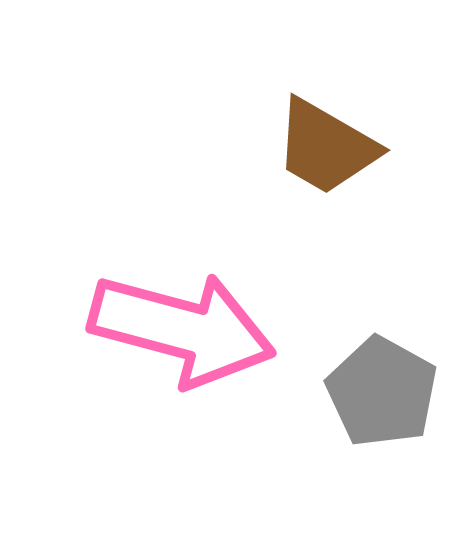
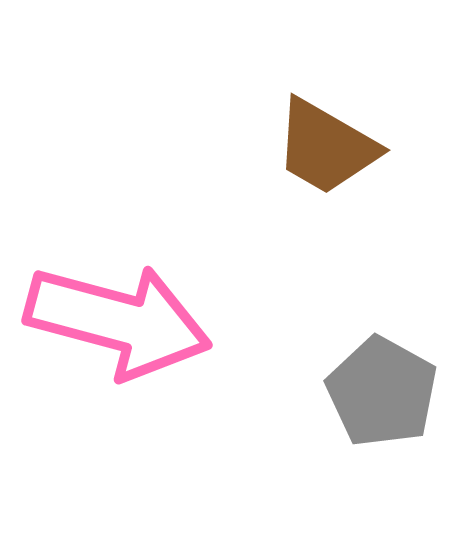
pink arrow: moved 64 px left, 8 px up
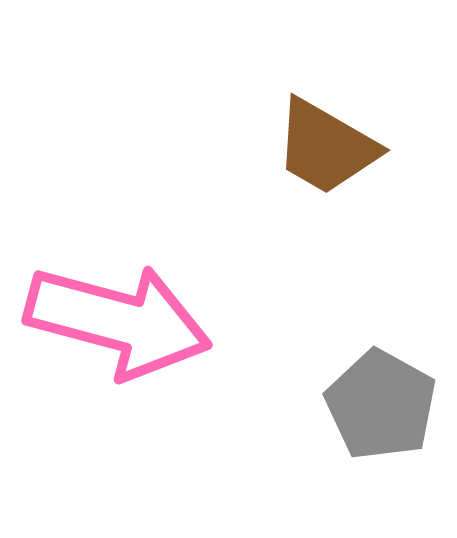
gray pentagon: moved 1 px left, 13 px down
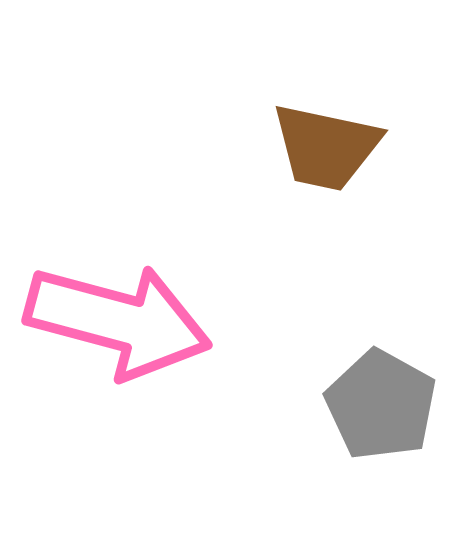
brown trapezoid: rotated 18 degrees counterclockwise
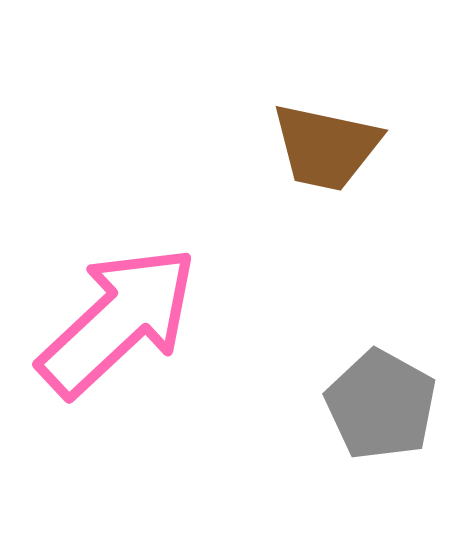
pink arrow: rotated 58 degrees counterclockwise
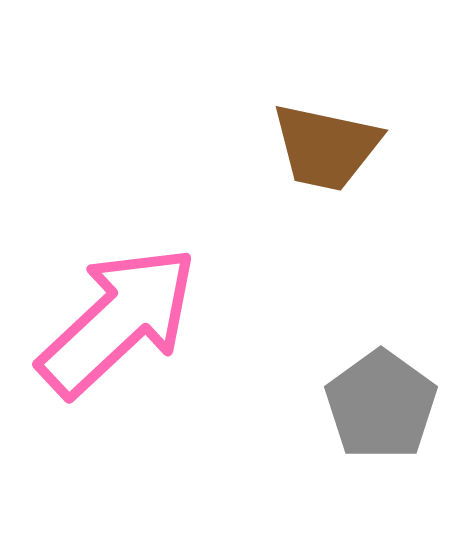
gray pentagon: rotated 7 degrees clockwise
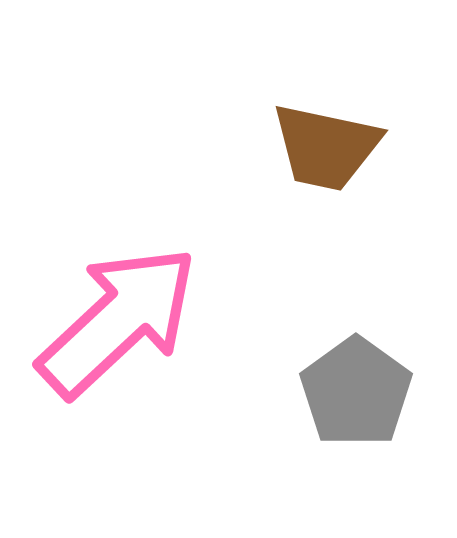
gray pentagon: moved 25 px left, 13 px up
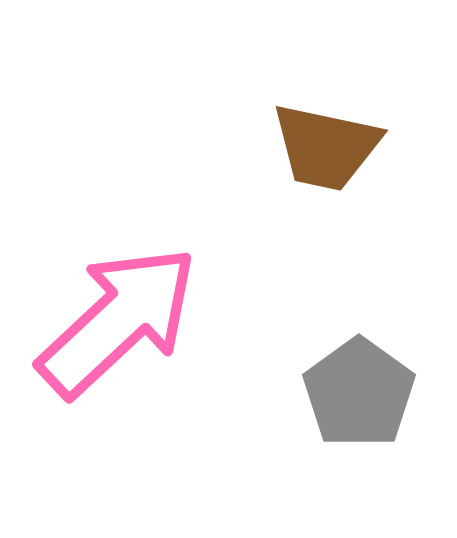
gray pentagon: moved 3 px right, 1 px down
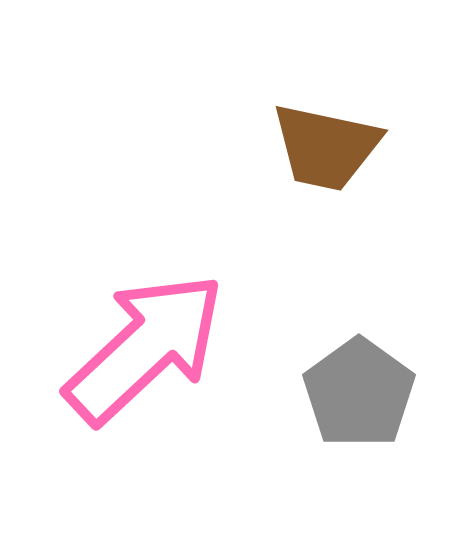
pink arrow: moved 27 px right, 27 px down
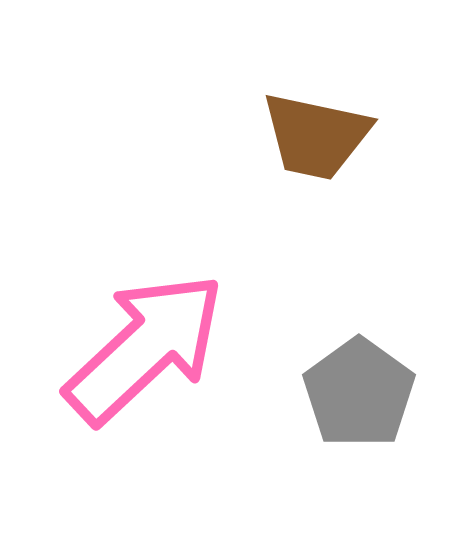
brown trapezoid: moved 10 px left, 11 px up
